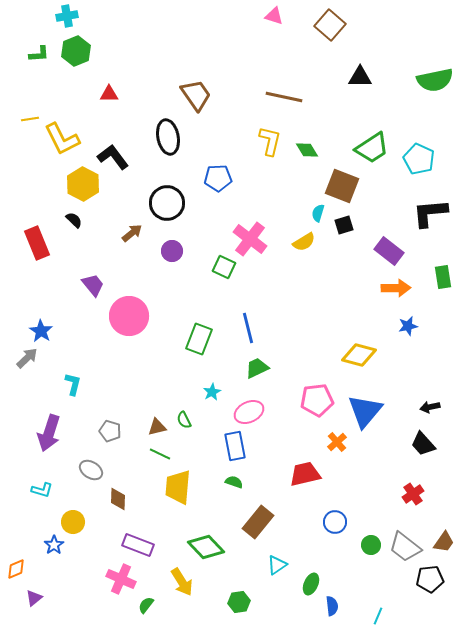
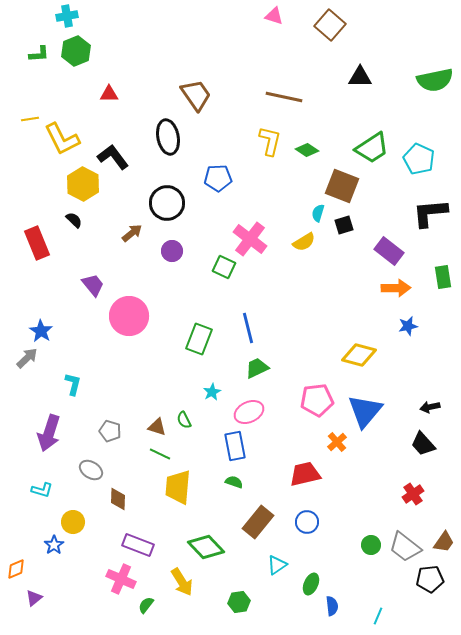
green diamond at (307, 150): rotated 25 degrees counterclockwise
brown triangle at (157, 427): rotated 30 degrees clockwise
blue circle at (335, 522): moved 28 px left
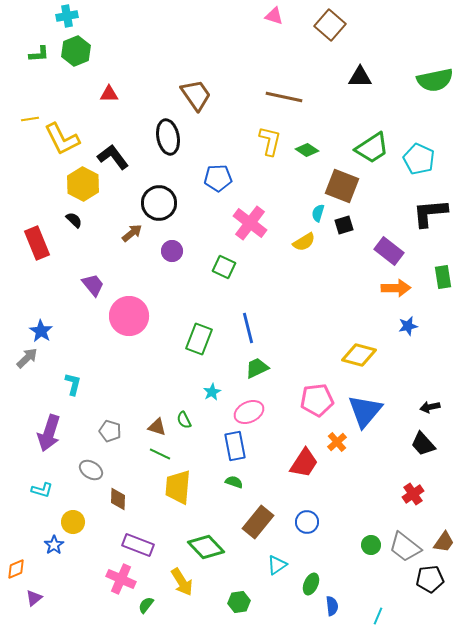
black circle at (167, 203): moved 8 px left
pink cross at (250, 239): moved 16 px up
red trapezoid at (305, 474): moved 1 px left, 11 px up; rotated 136 degrees clockwise
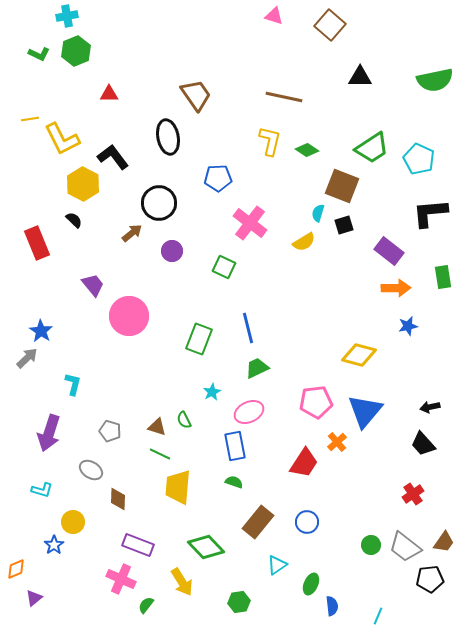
green L-shape at (39, 54): rotated 30 degrees clockwise
pink pentagon at (317, 400): moved 1 px left, 2 px down
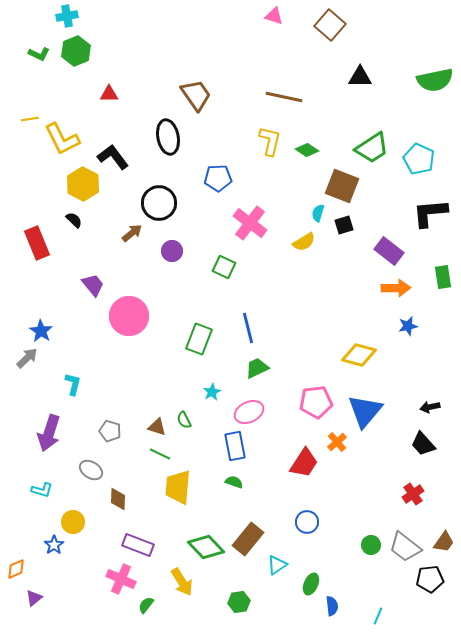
brown rectangle at (258, 522): moved 10 px left, 17 px down
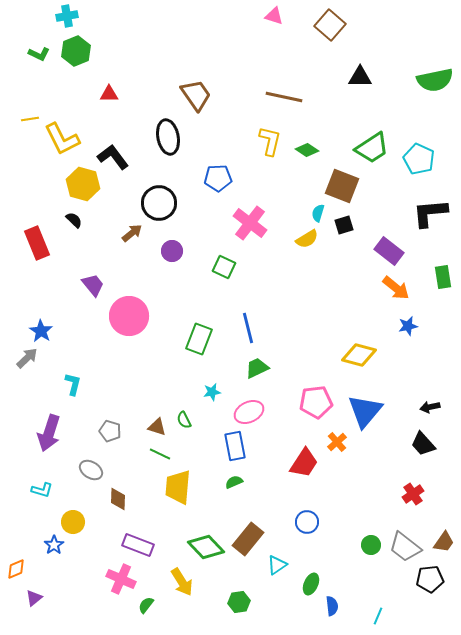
yellow hexagon at (83, 184): rotated 12 degrees counterclockwise
yellow semicircle at (304, 242): moved 3 px right, 3 px up
orange arrow at (396, 288): rotated 40 degrees clockwise
cyan star at (212, 392): rotated 18 degrees clockwise
green semicircle at (234, 482): rotated 42 degrees counterclockwise
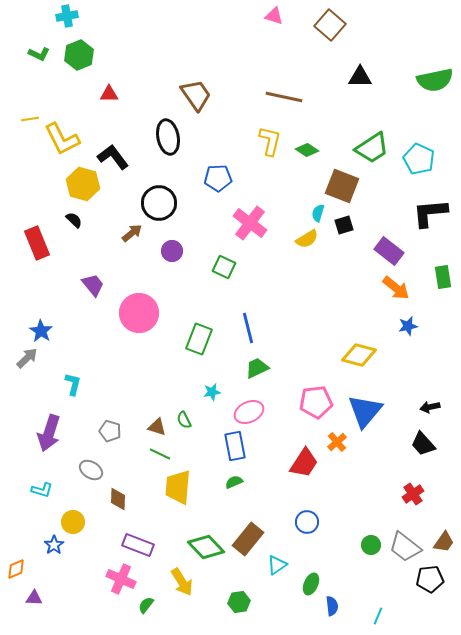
green hexagon at (76, 51): moved 3 px right, 4 px down
pink circle at (129, 316): moved 10 px right, 3 px up
purple triangle at (34, 598): rotated 42 degrees clockwise
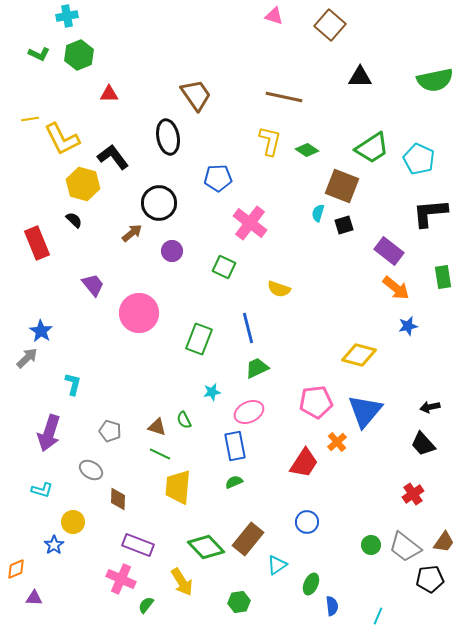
yellow semicircle at (307, 239): moved 28 px left, 50 px down; rotated 50 degrees clockwise
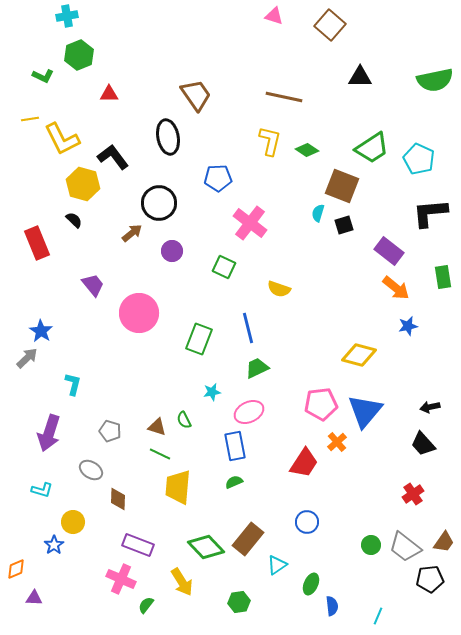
green L-shape at (39, 54): moved 4 px right, 22 px down
pink pentagon at (316, 402): moved 5 px right, 2 px down
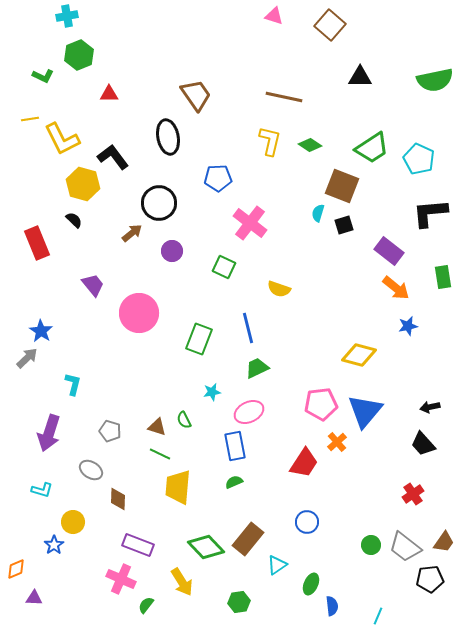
green diamond at (307, 150): moved 3 px right, 5 px up
